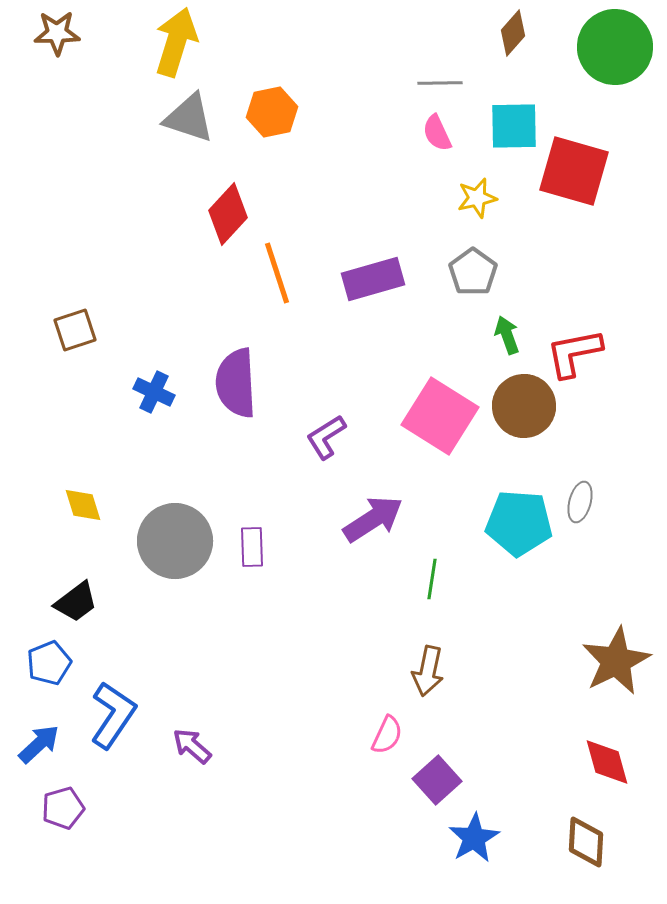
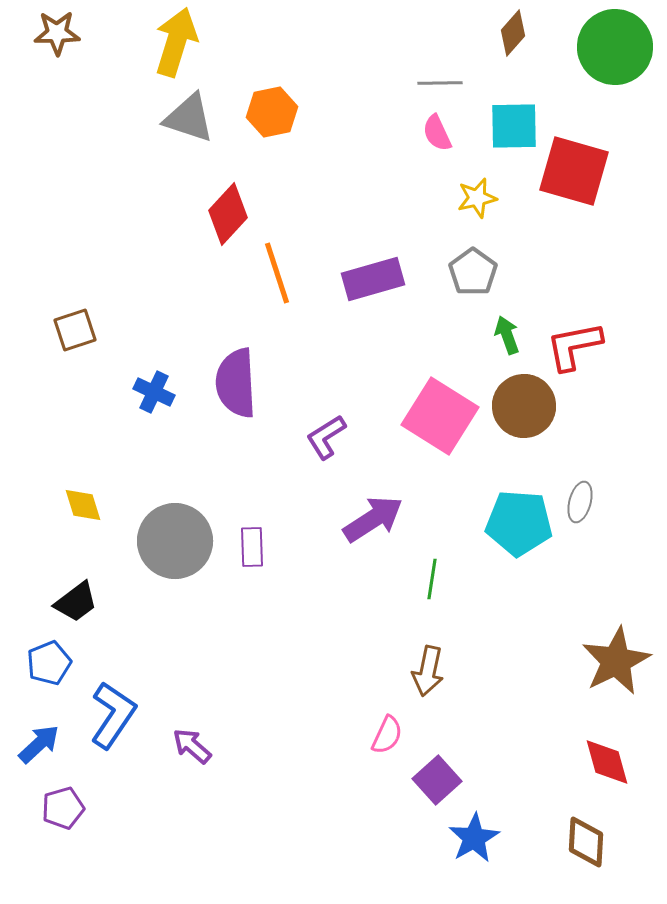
red L-shape at (574, 353): moved 7 px up
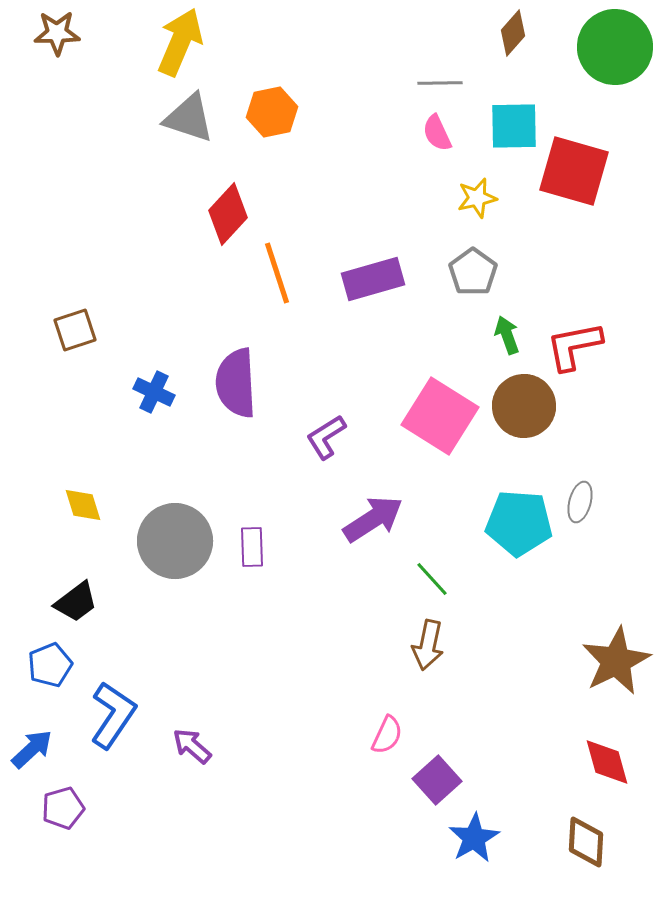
yellow arrow at (176, 42): moved 4 px right; rotated 6 degrees clockwise
green line at (432, 579): rotated 51 degrees counterclockwise
blue pentagon at (49, 663): moved 1 px right, 2 px down
brown arrow at (428, 671): moved 26 px up
blue arrow at (39, 744): moved 7 px left, 5 px down
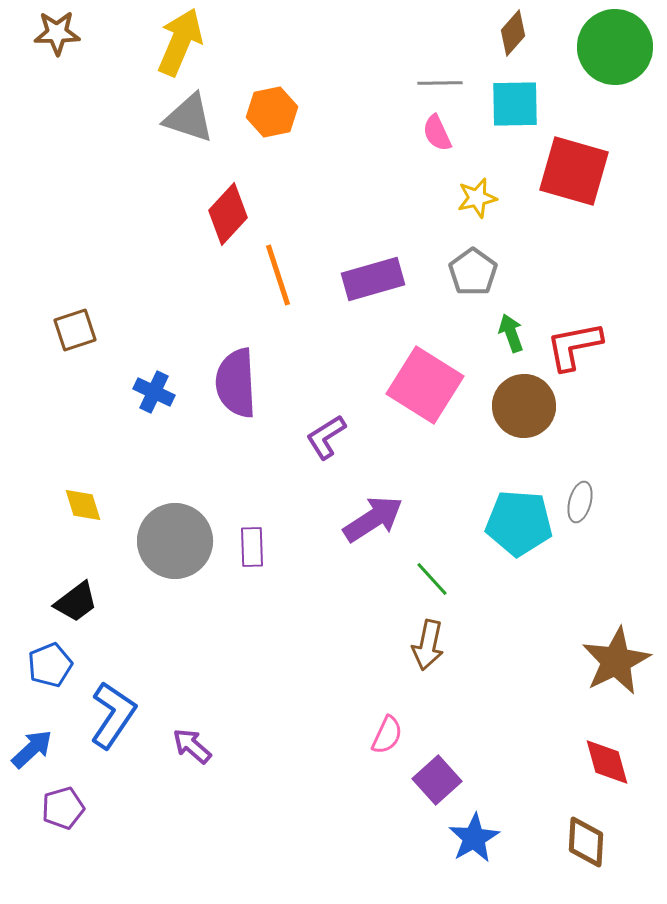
cyan square at (514, 126): moved 1 px right, 22 px up
orange line at (277, 273): moved 1 px right, 2 px down
green arrow at (507, 335): moved 4 px right, 2 px up
pink square at (440, 416): moved 15 px left, 31 px up
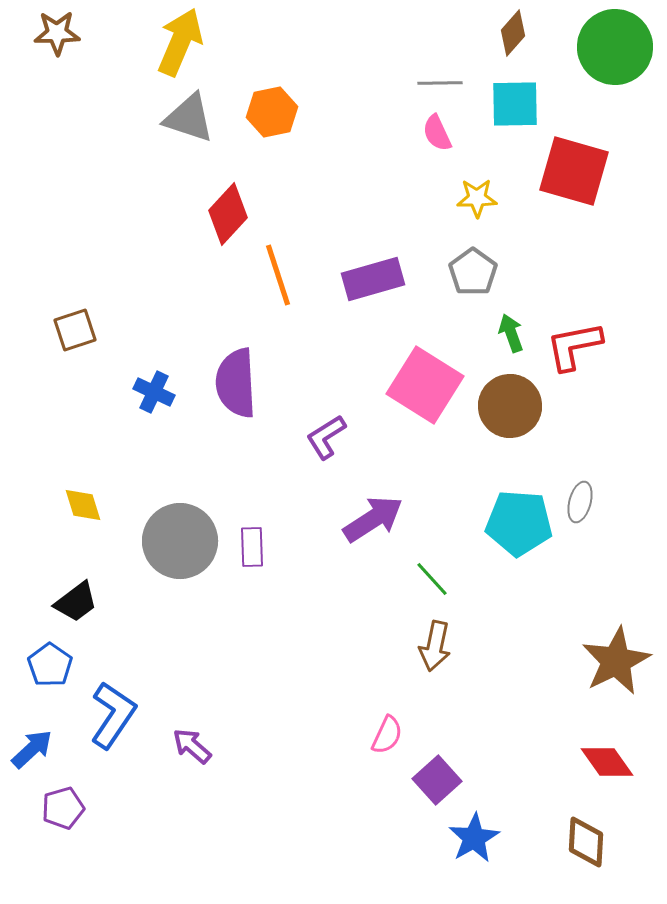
yellow star at (477, 198): rotated 12 degrees clockwise
brown circle at (524, 406): moved 14 px left
gray circle at (175, 541): moved 5 px right
brown arrow at (428, 645): moved 7 px right, 1 px down
blue pentagon at (50, 665): rotated 15 degrees counterclockwise
red diamond at (607, 762): rotated 20 degrees counterclockwise
